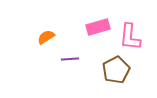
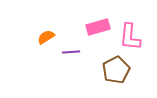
purple line: moved 1 px right, 7 px up
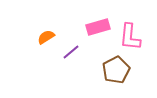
purple line: rotated 36 degrees counterclockwise
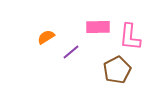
pink rectangle: rotated 15 degrees clockwise
brown pentagon: moved 1 px right
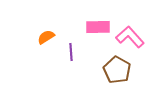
pink L-shape: rotated 132 degrees clockwise
purple line: rotated 54 degrees counterclockwise
brown pentagon: rotated 16 degrees counterclockwise
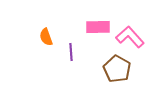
orange semicircle: rotated 78 degrees counterclockwise
brown pentagon: moved 1 px up
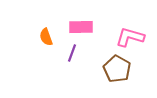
pink rectangle: moved 17 px left
pink L-shape: rotated 32 degrees counterclockwise
purple line: moved 1 px right, 1 px down; rotated 24 degrees clockwise
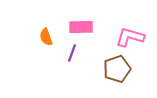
brown pentagon: rotated 24 degrees clockwise
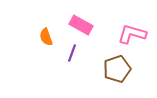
pink rectangle: moved 2 px up; rotated 30 degrees clockwise
pink L-shape: moved 2 px right, 3 px up
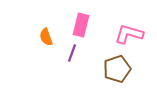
pink rectangle: rotated 75 degrees clockwise
pink L-shape: moved 3 px left
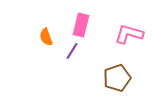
purple line: moved 2 px up; rotated 12 degrees clockwise
brown pentagon: moved 9 px down
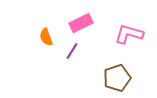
pink rectangle: moved 2 px up; rotated 50 degrees clockwise
